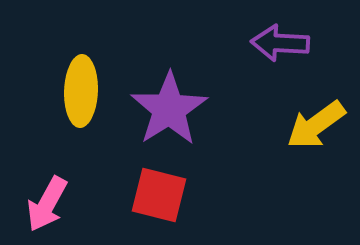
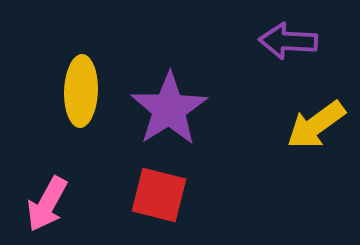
purple arrow: moved 8 px right, 2 px up
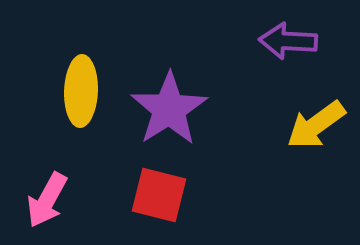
pink arrow: moved 4 px up
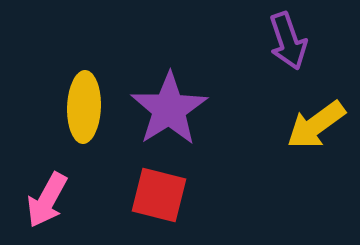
purple arrow: rotated 112 degrees counterclockwise
yellow ellipse: moved 3 px right, 16 px down
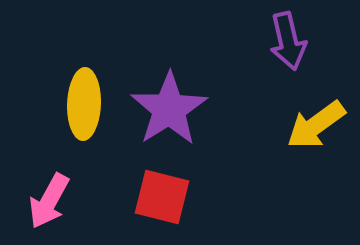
purple arrow: rotated 6 degrees clockwise
yellow ellipse: moved 3 px up
red square: moved 3 px right, 2 px down
pink arrow: moved 2 px right, 1 px down
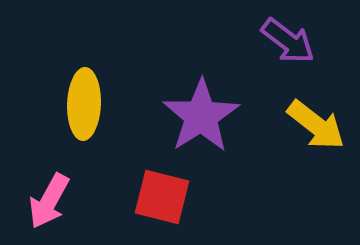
purple arrow: rotated 40 degrees counterclockwise
purple star: moved 32 px right, 7 px down
yellow arrow: rotated 106 degrees counterclockwise
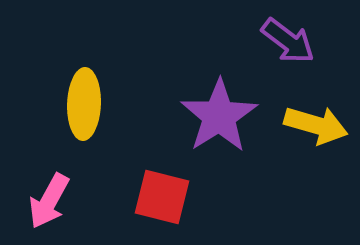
purple star: moved 18 px right
yellow arrow: rotated 22 degrees counterclockwise
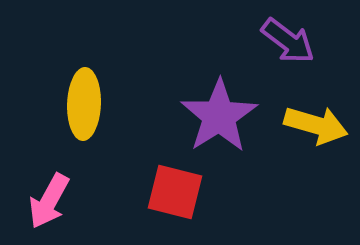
red square: moved 13 px right, 5 px up
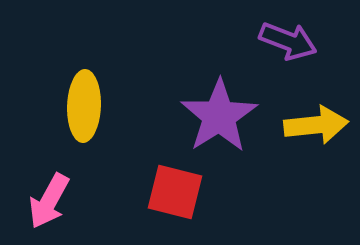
purple arrow: rotated 16 degrees counterclockwise
yellow ellipse: moved 2 px down
yellow arrow: rotated 22 degrees counterclockwise
